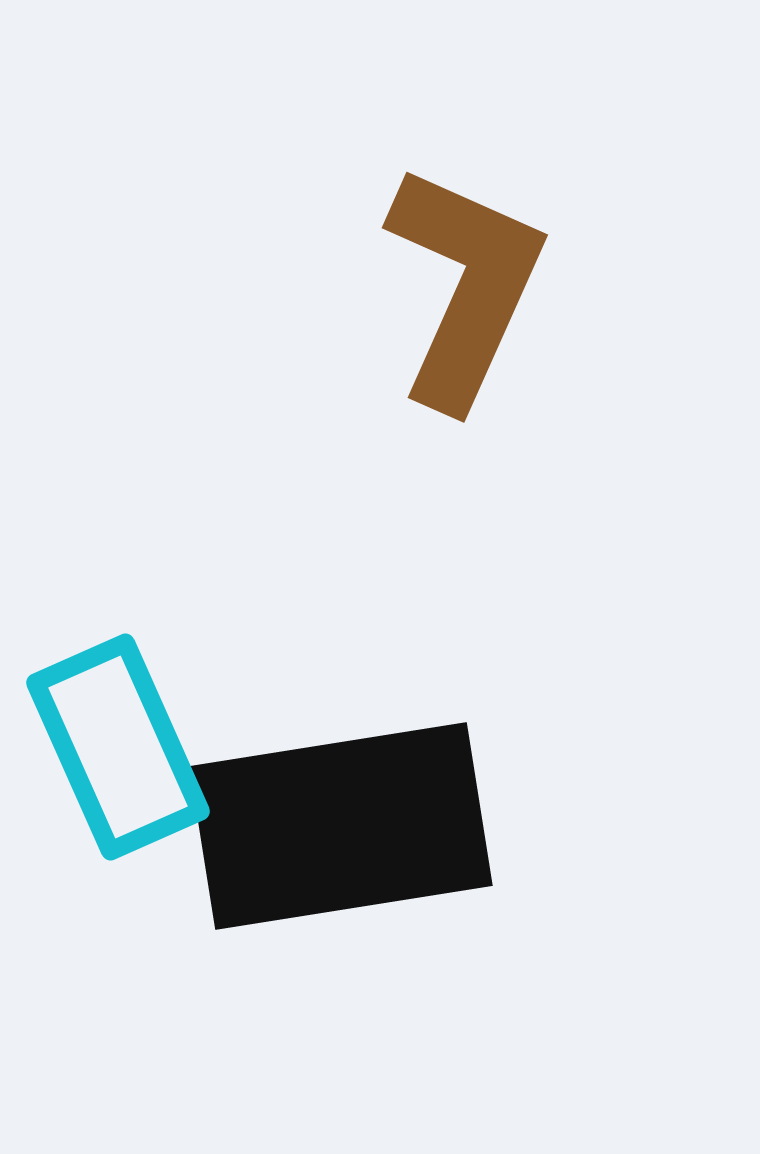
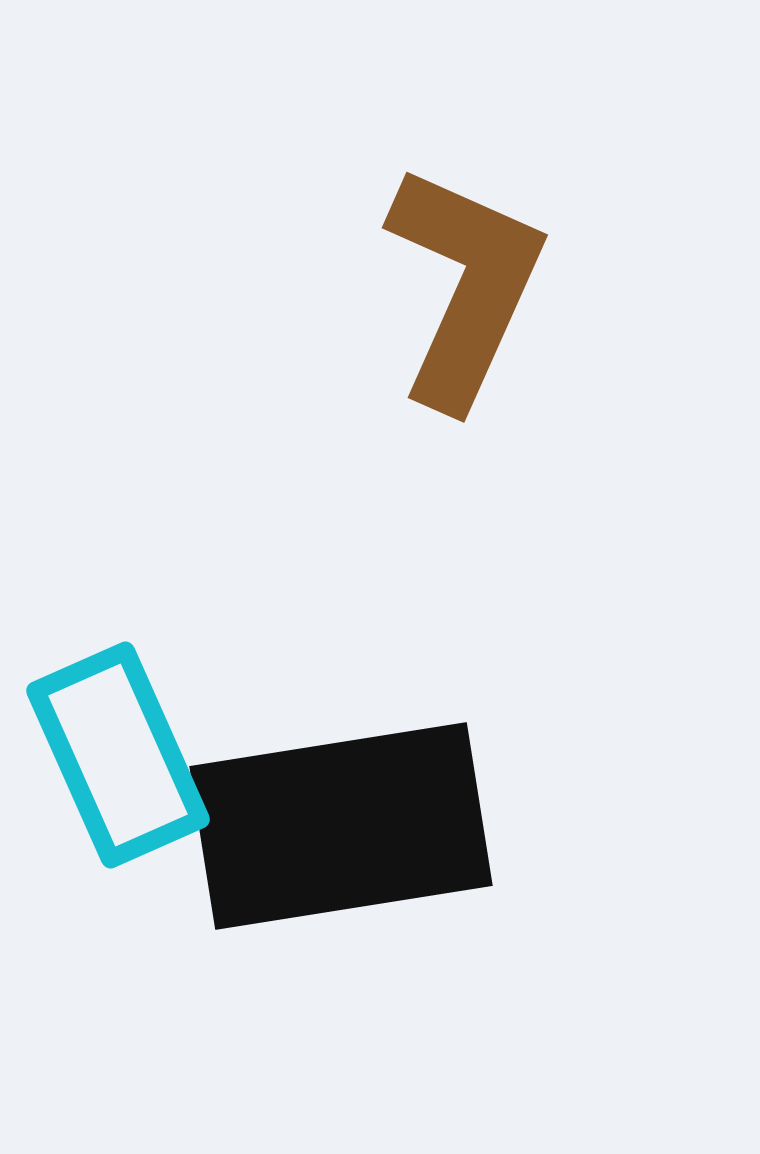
cyan rectangle: moved 8 px down
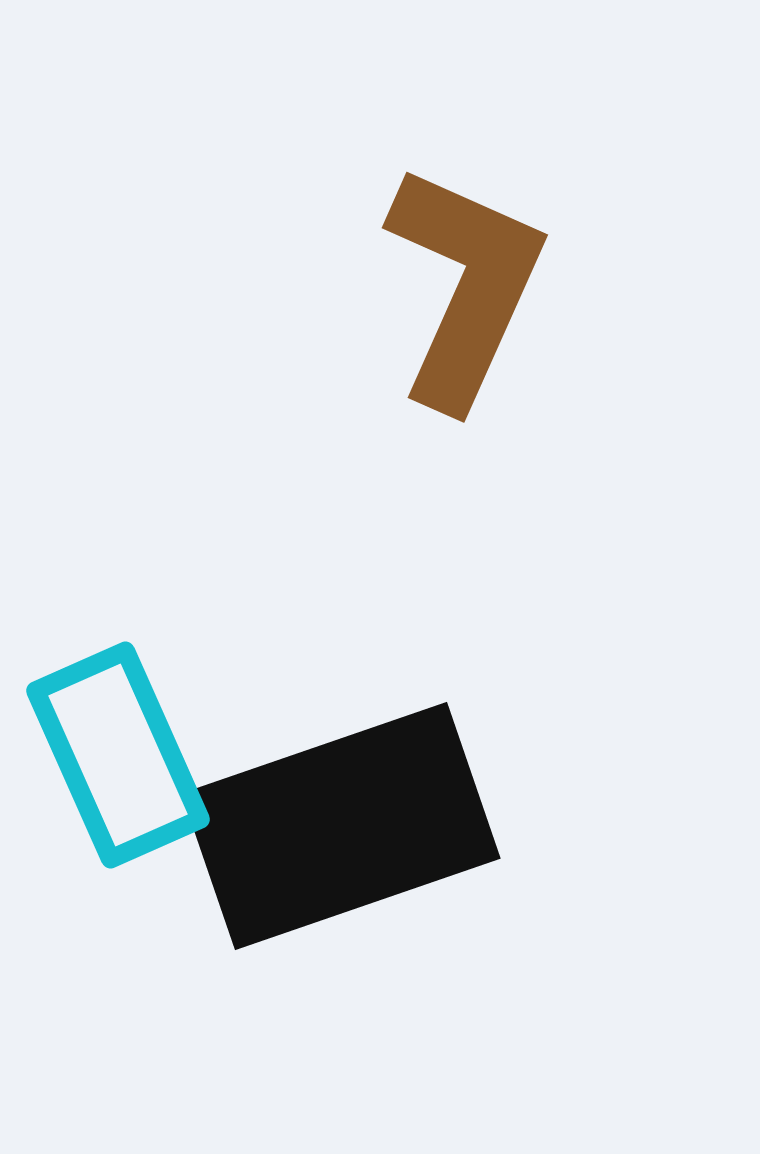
black rectangle: rotated 10 degrees counterclockwise
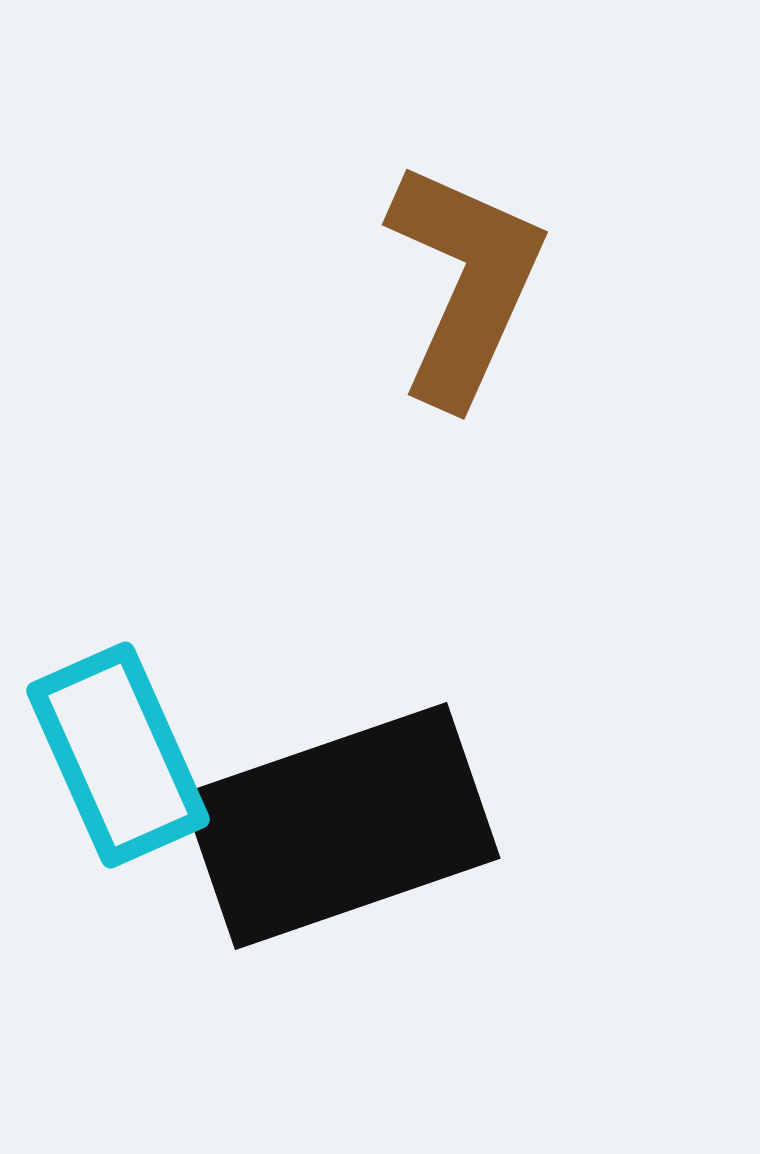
brown L-shape: moved 3 px up
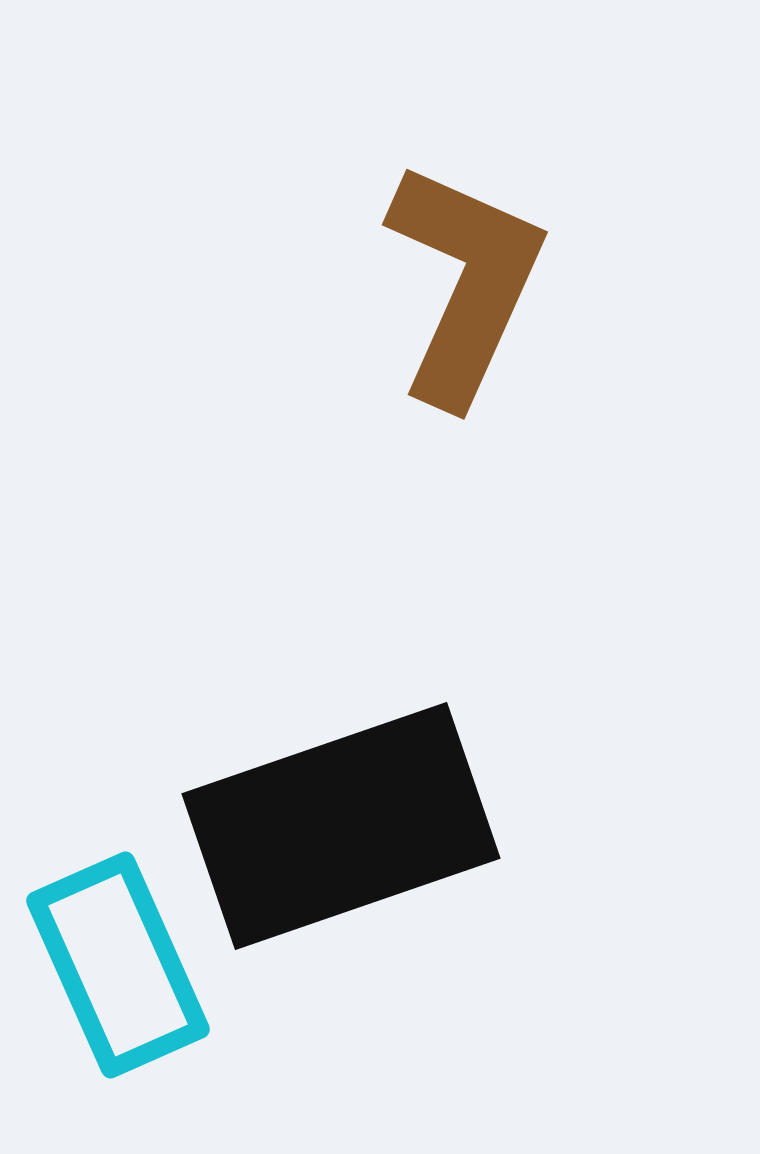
cyan rectangle: moved 210 px down
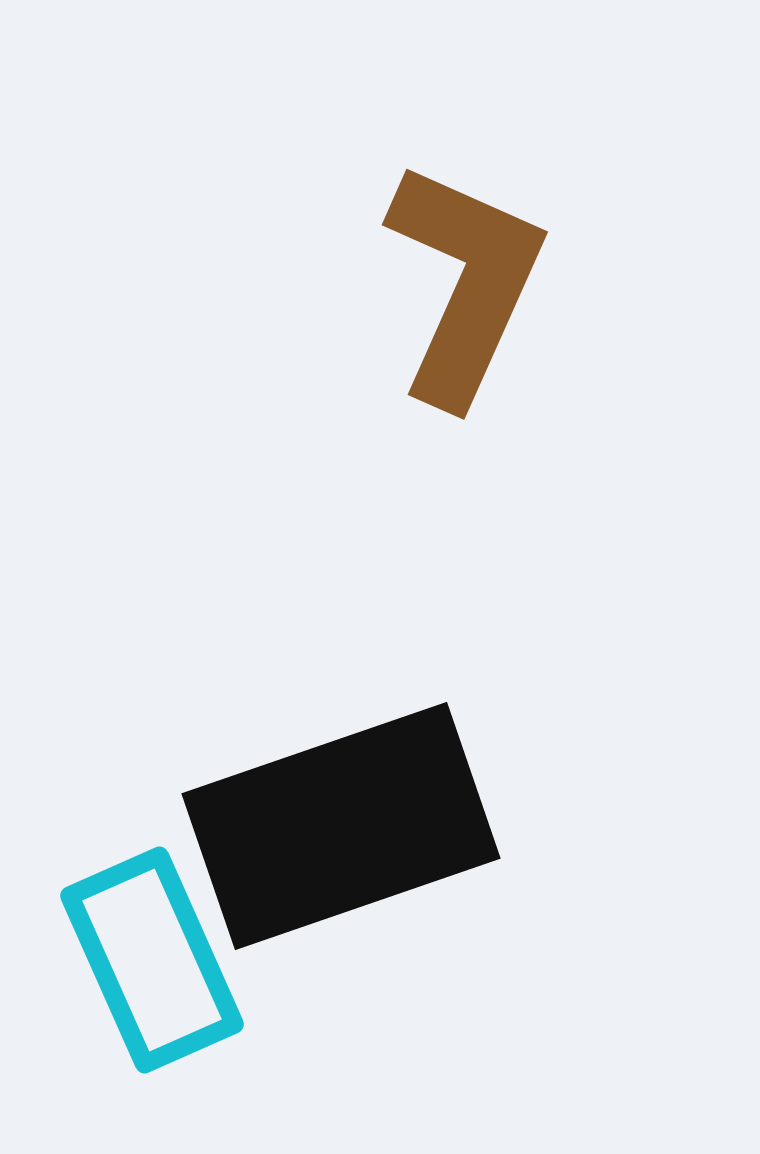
cyan rectangle: moved 34 px right, 5 px up
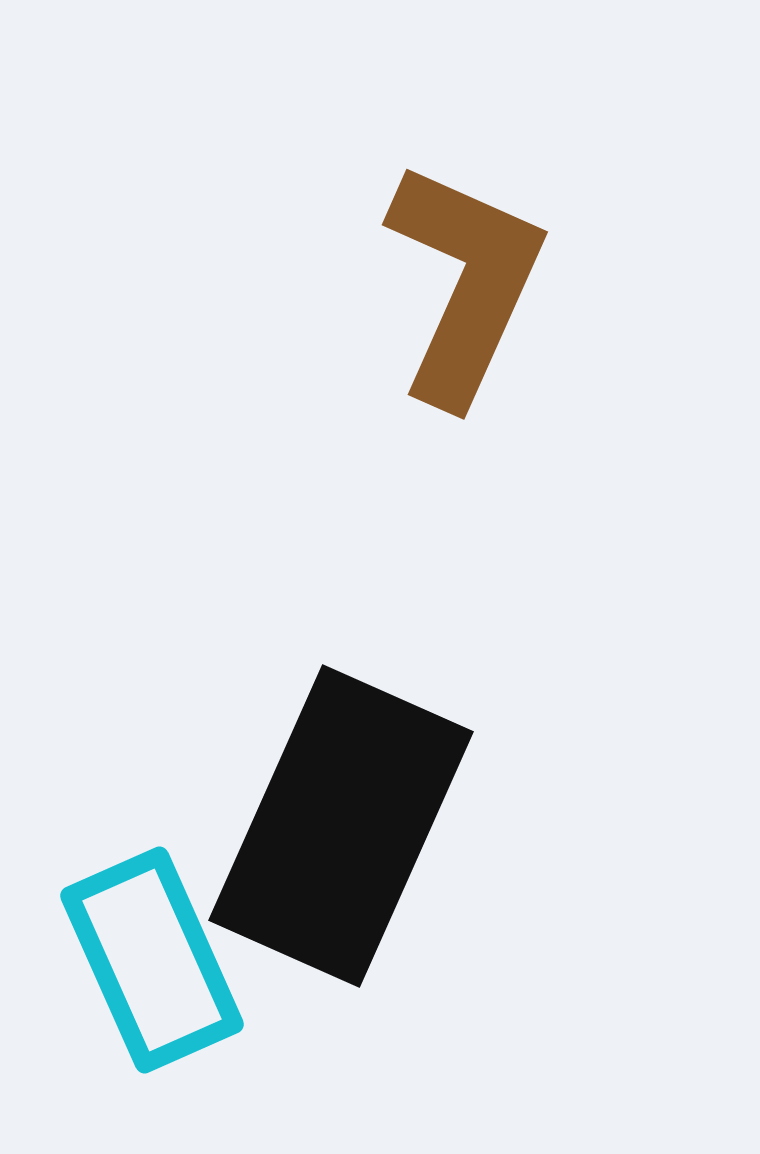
black rectangle: rotated 47 degrees counterclockwise
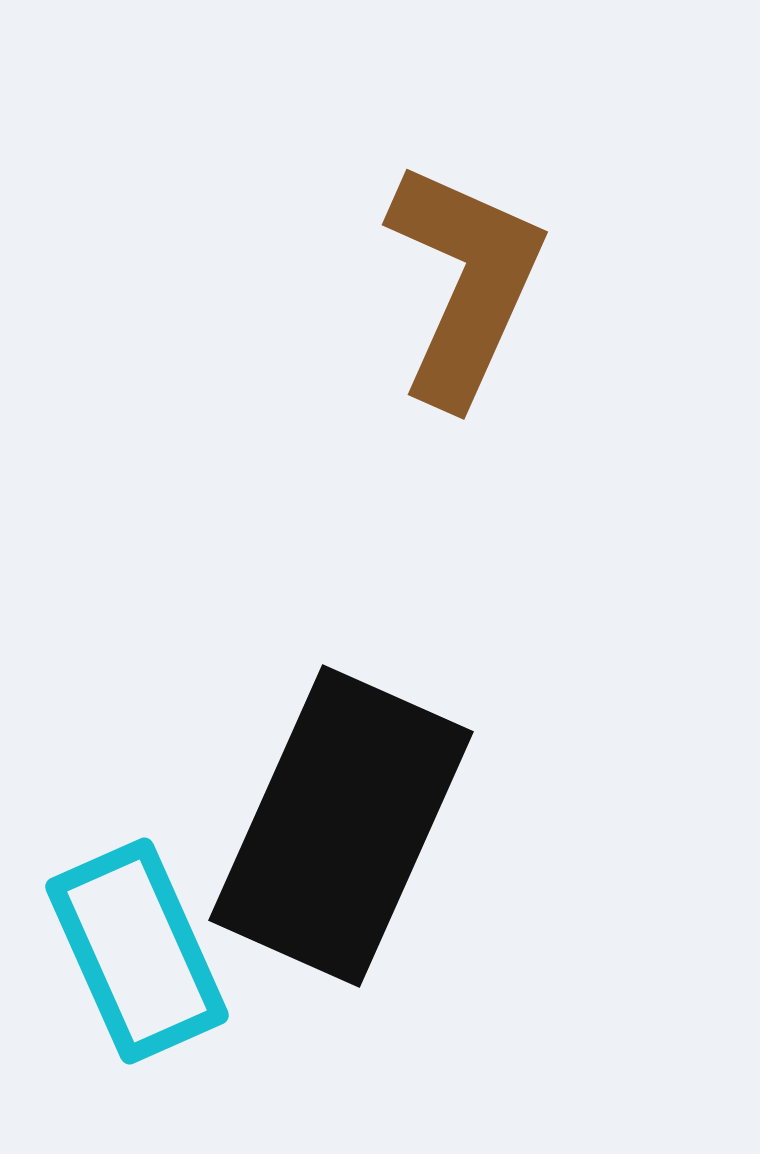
cyan rectangle: moved 15 px left, 9 px up
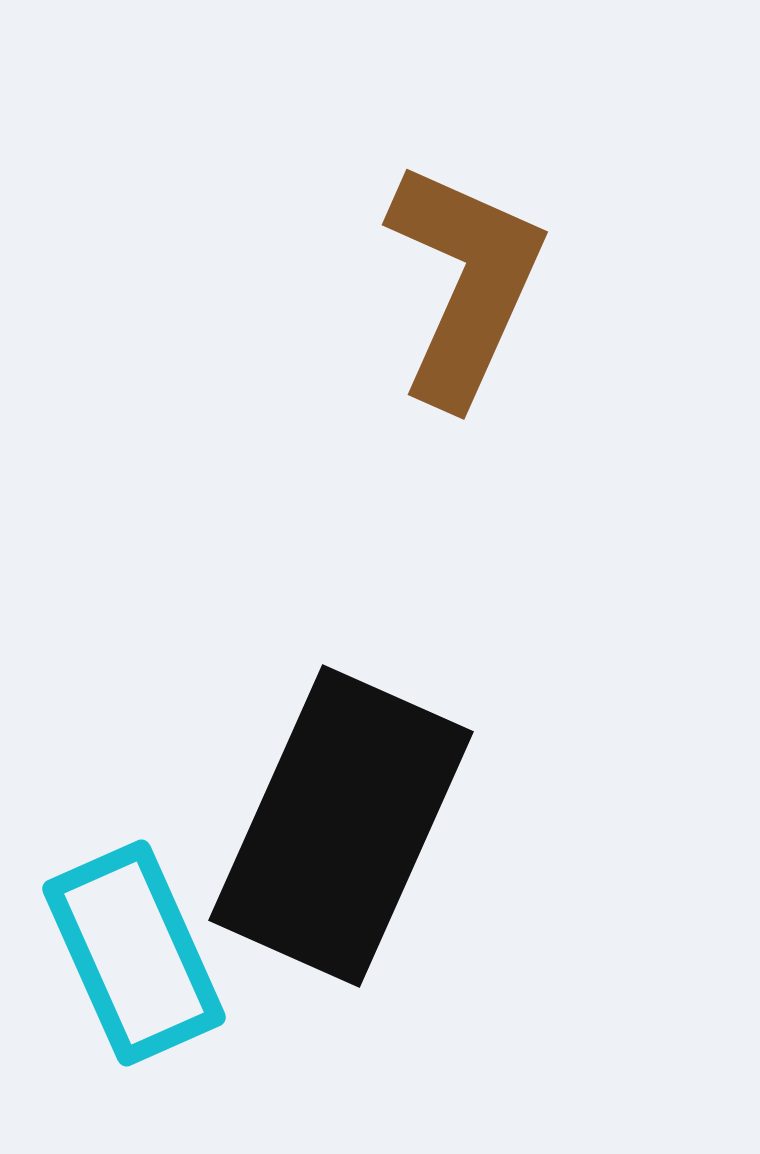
cyan rectangle: moved 3 px left, 2 px down
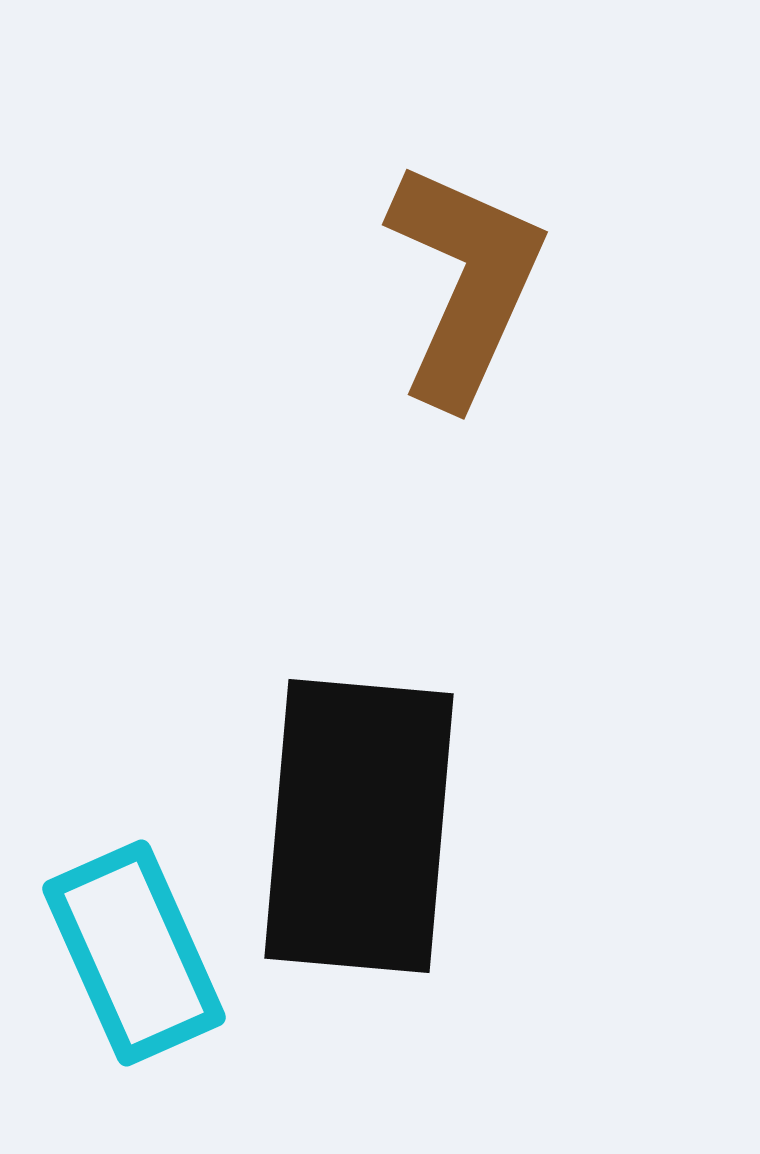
black rectangle: moved 18 px right; rotated 19 degrees counterclockwise
